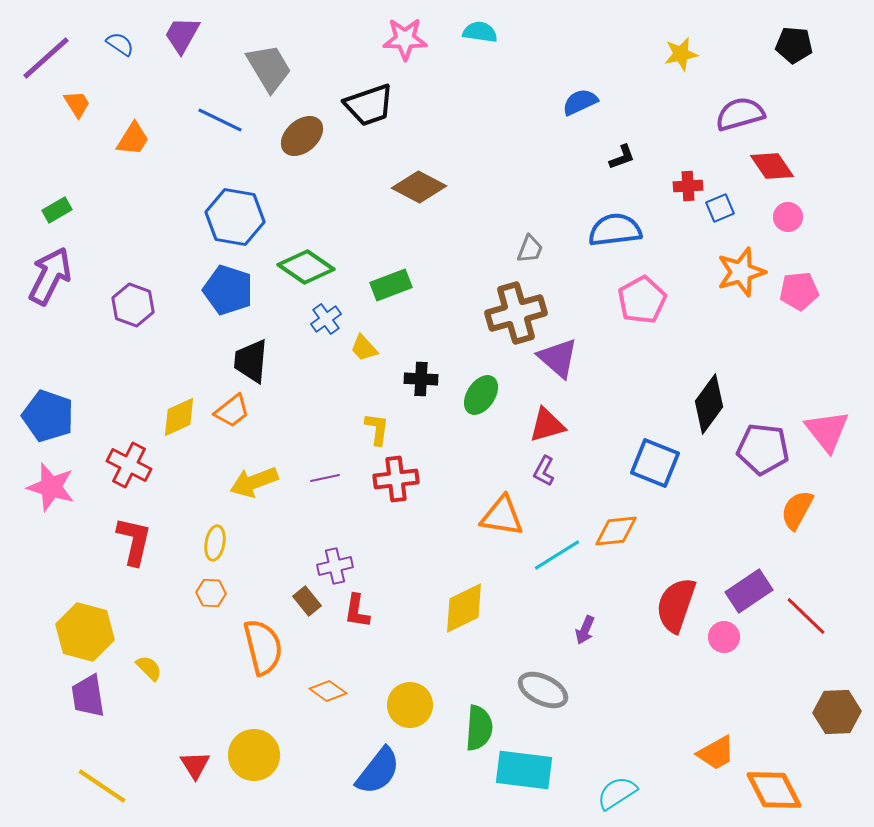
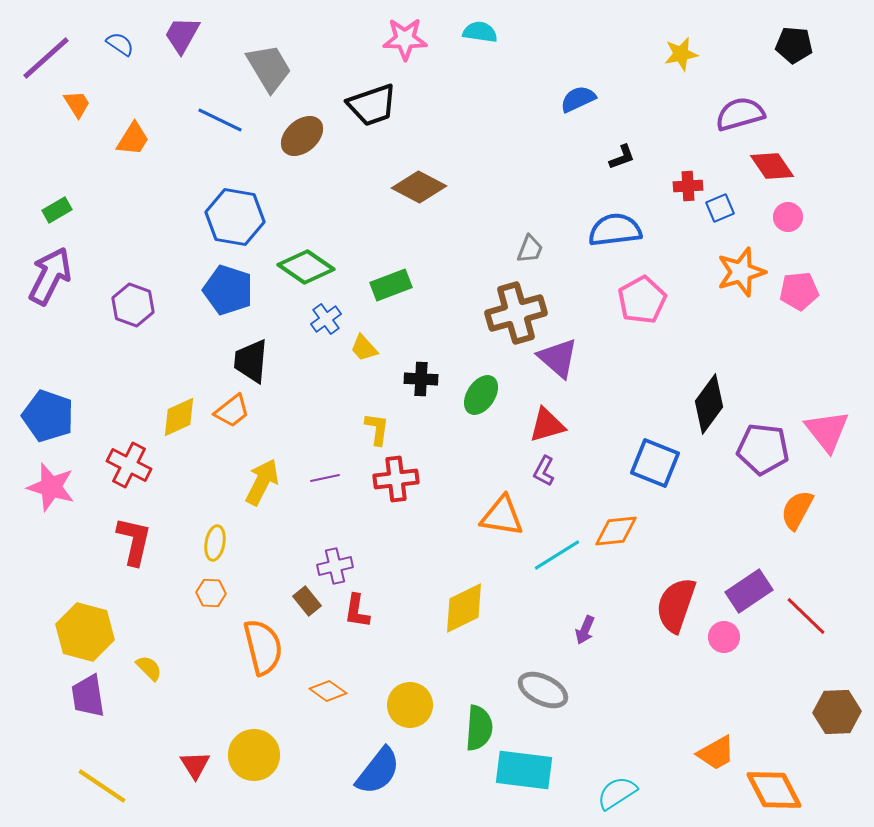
blue semicircle at (580, 102): moved 2 px left, 3 px up
black trapezoid at (369, 105): moved 3 px right
yellow arrow at (254, 482): moved 8 px right; rotated 138 degrees clockwise
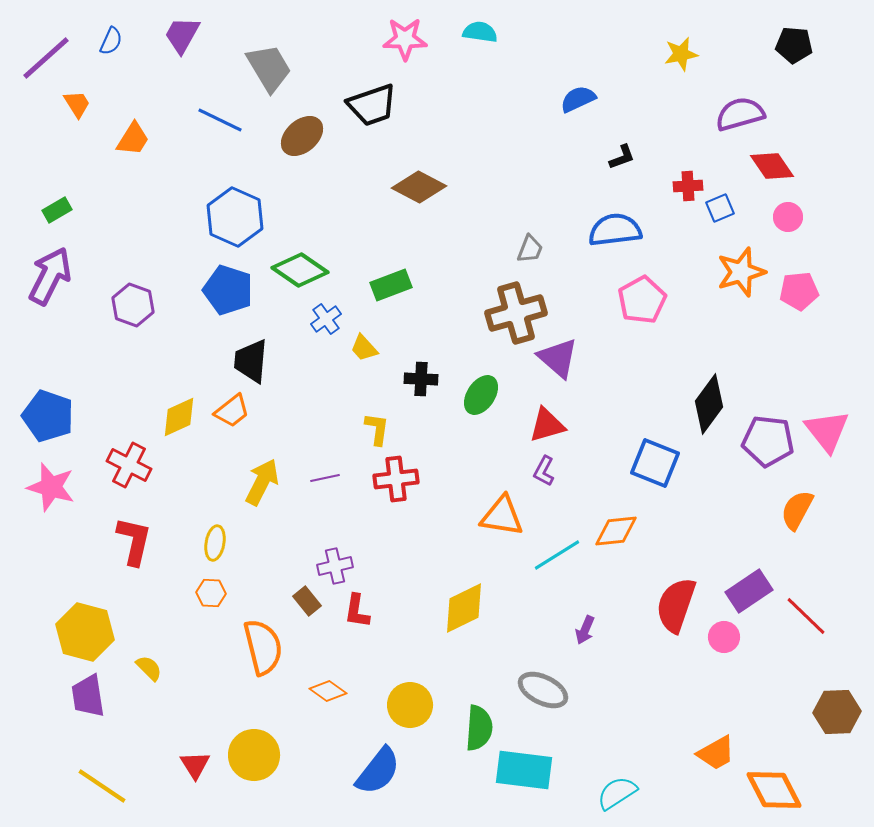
blue semicircle at (120, 44): moved 9 px left, 3 px up; rotated 80 degrees clockwise
blue hexagon at (235, 217): rotated 14 degrees clockwise
green diamond at (306, 267): moved 6 px left, 3 px down
purple pentagon at (763, 449): moved 5 px right, 8 px up
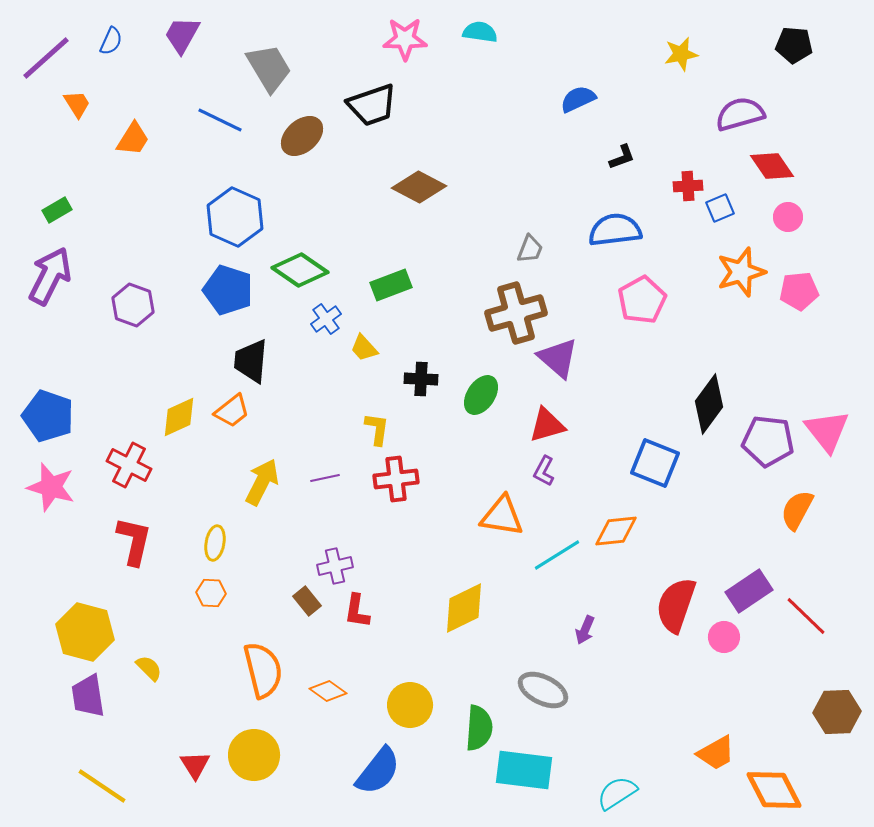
orange semicircle at (263, 647): moved 23 px down
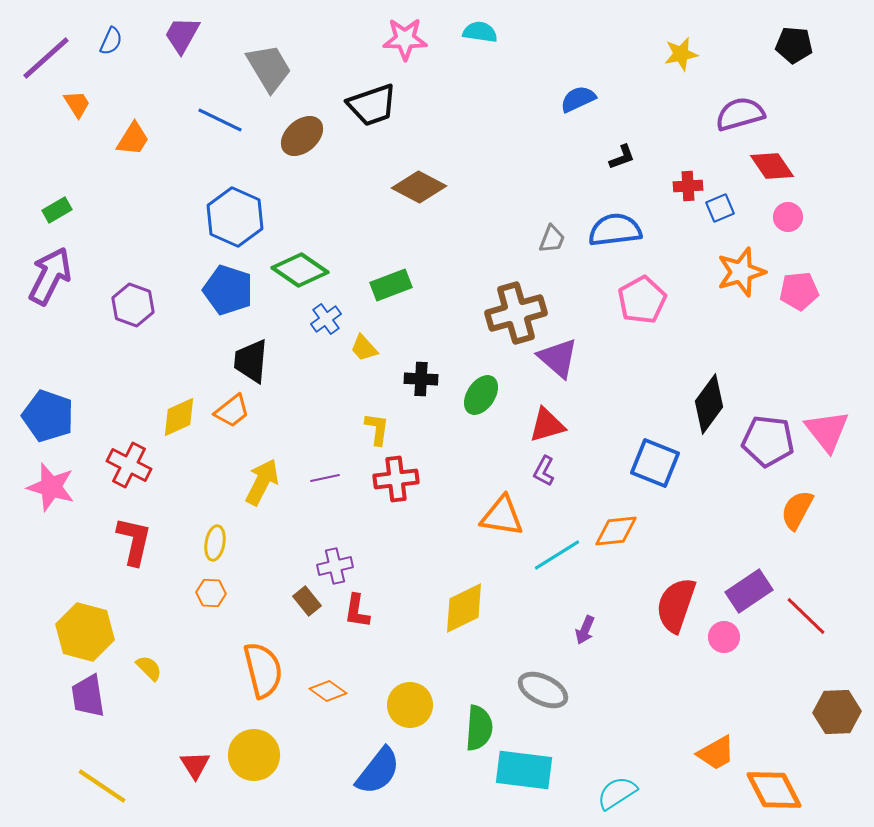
gray trapezoid at (530, 249): moved 22 px right, 10 px up
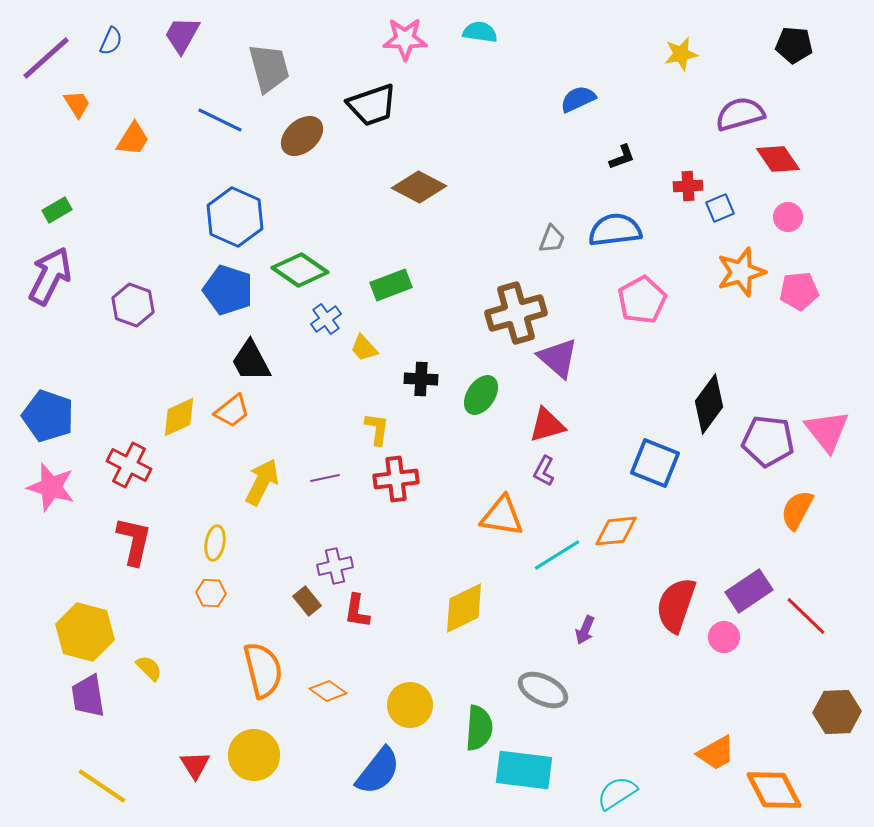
gray trapezoid at (269, 68): rotated 16 degrees clockwise
red diamond at (772, 166): moved 6 px right, 7 px up
black trapezoid at (251, 361): rotated 33 degrees counterclockwise
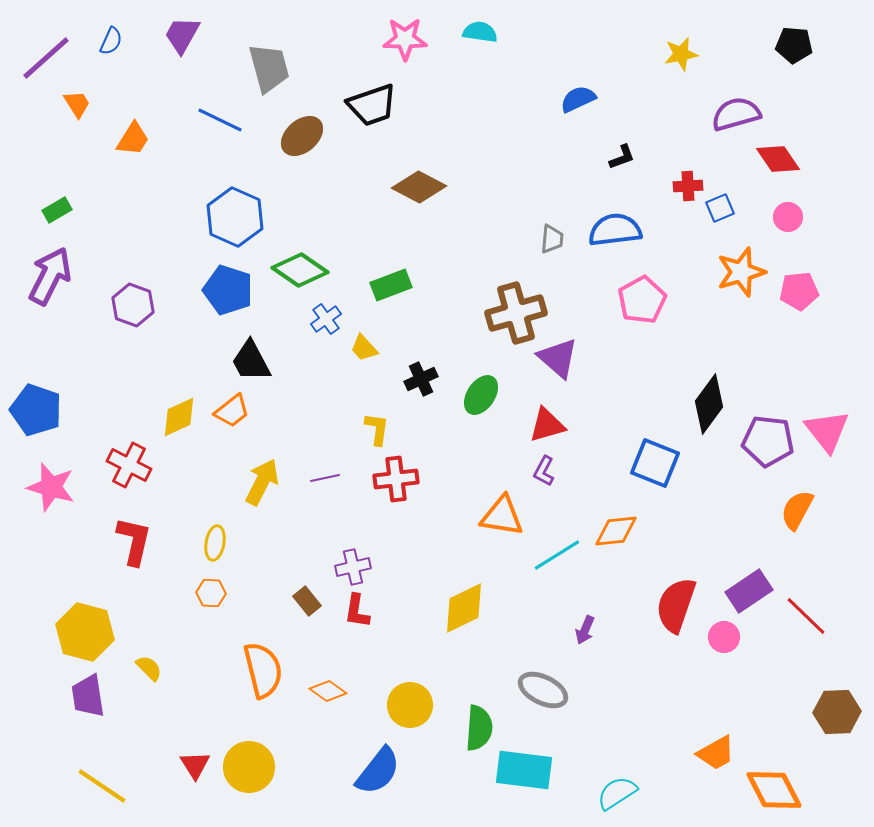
purple semicircle at (740, 114): moved 4 px left
gray trapezoid at (552, 239): rotated 16 degrees counterclockwise
black cross at (421, 379): rotated 28 degrees counterclockwise
blue pentagon at (48, 416): moved 12 px left, 6 px up
purple cross at (335, 566): moved 18 px right, 1 px down
yellow circle at (254, 755): moved 5 px left, 12 px down
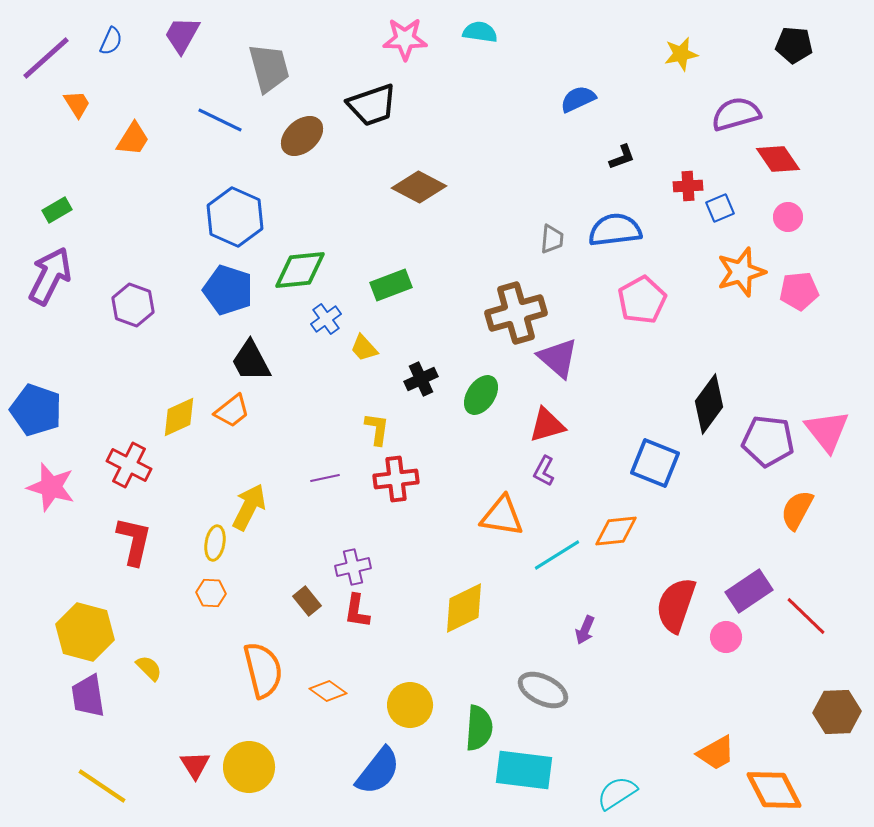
green diamond at (300, 270): rotated 40 degrees counterclockwise
yellow arrow at (262, 482): moved 13 px left, 25 px down
pink circle at (724, 637): moved 2 px right
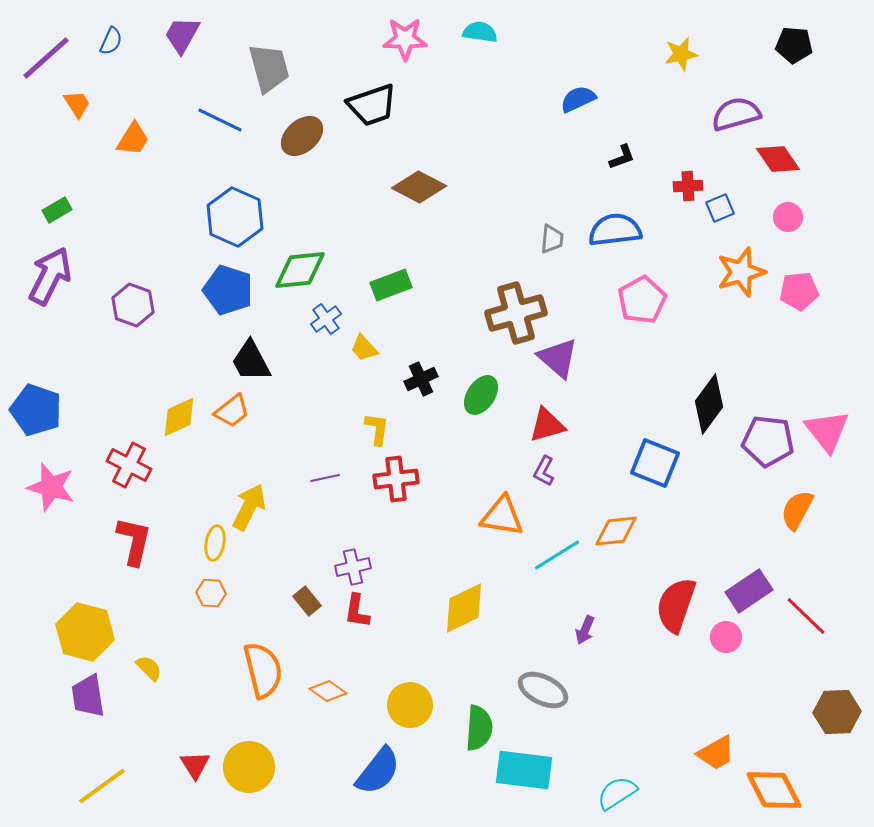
yellow line at (102, 786): rotated 70 degrees counterclockwise
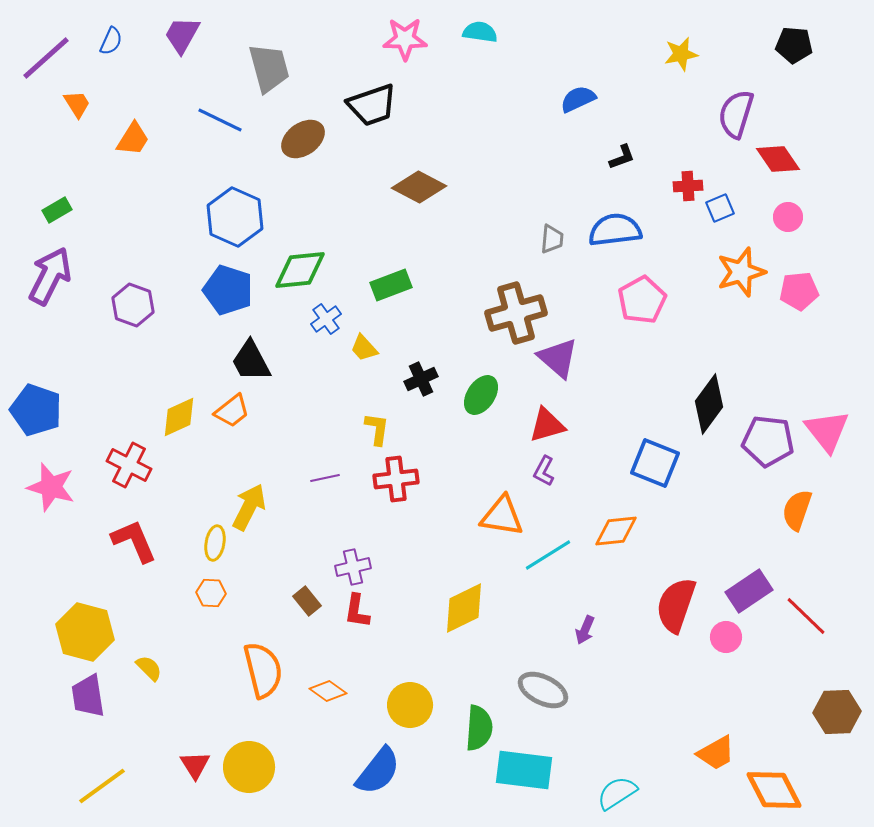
purple semicircle at (736, 114): rotated 57 degrees counterclockwise
brown ellipse at (302, 136): moved 1 px right, 3 px down; rotated 6 degrees clockwise
orange semicircle at (797, 510): rotated 9 degrees counterclockwise
red L-shape at (134, 541): rotated 36 degrees counterclockwise
cyan line at (557, 555): moved 9 px left
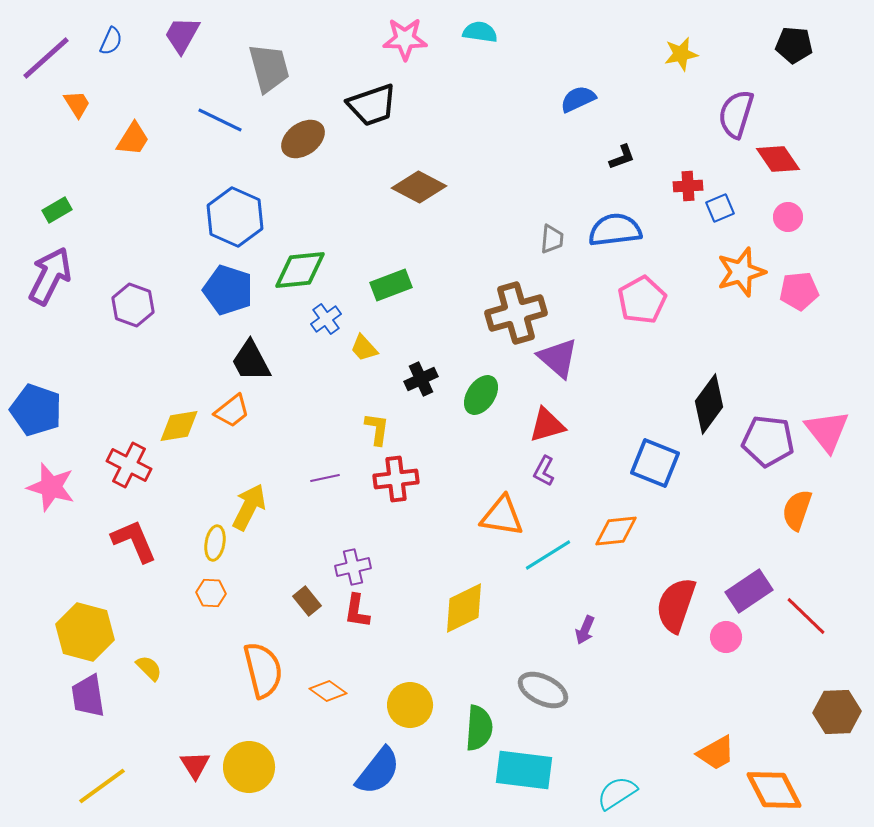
yellow diamond at (179, 417): moved 9 px down; rotated 15 degrees clockwise
